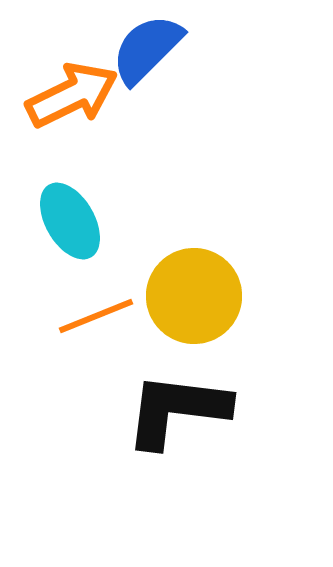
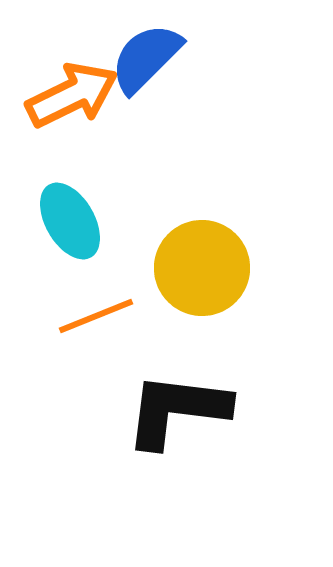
blue semicircle: moved 1 px left, 9 px down
yellow circle: moved 8 px right, 28 px up
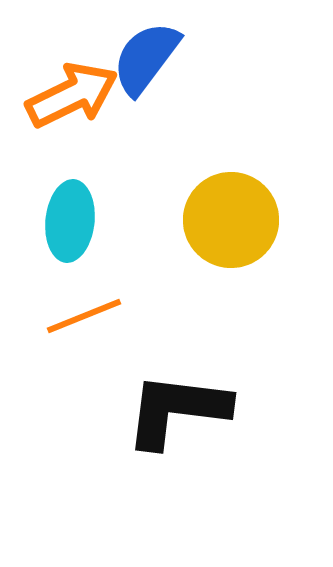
blue semicircle: rotated 8 degrees counterclockwise
cyan ellipse: rotated 36 degrees clockwise
yellow circle: moved 29 px right, 48 px up
orange line: moved 12 px left
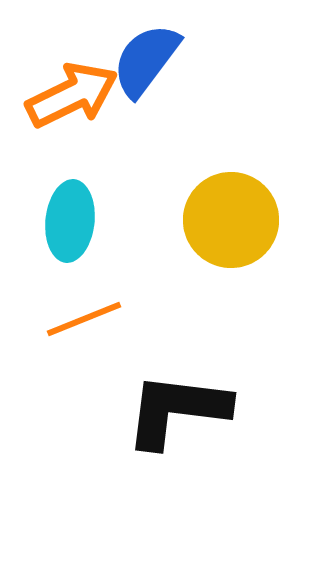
blue semicircle: moved 2 px down
orange line: moved 3 px down
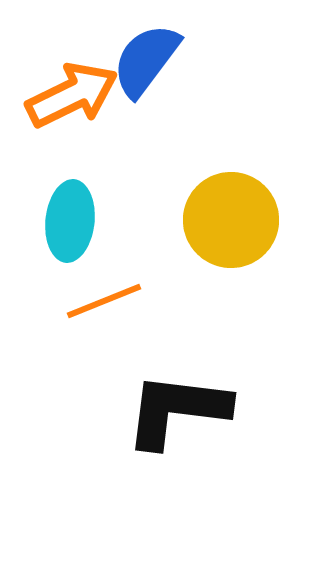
orange line: moved 20 px right, 18 px up
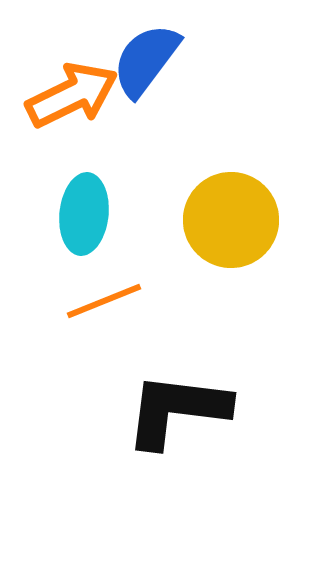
cyan ellipse: moved 14 px right, 7 px up
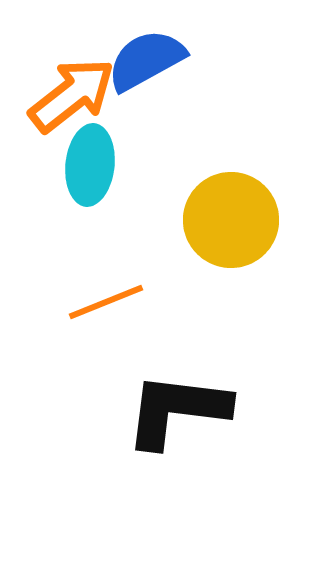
blue semicircle: rotated 24 degrees clockwise
orange arrow: rotated 12 degrees counterclockwise
cyan ellipse: moved 6 px right, 49 px up
orange line: moved 2 px right, 1 px down
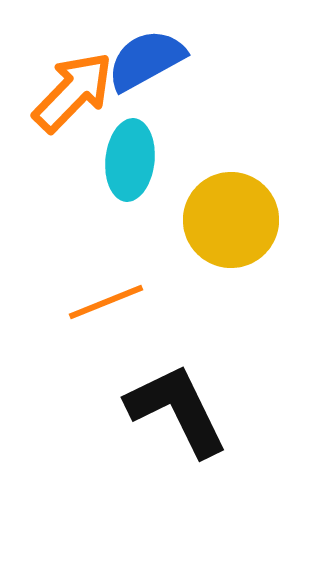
orange arrow: moved 1 px right, 3 px up; rotated 8 degrees counterclockwise
cyan ellipse: moved 40 px right, 5 px up
black L-shape: rotated 57 degrees clockwise
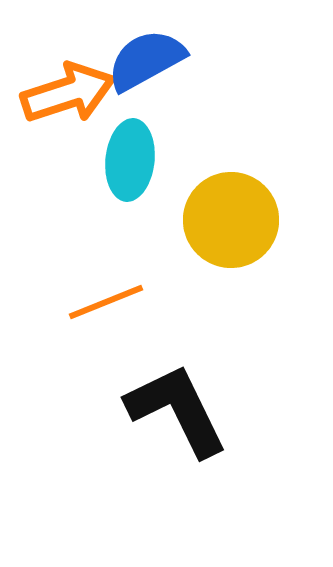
orange arrow: moved 5 px left, 1 px down; rotated 28 degrees clockwise
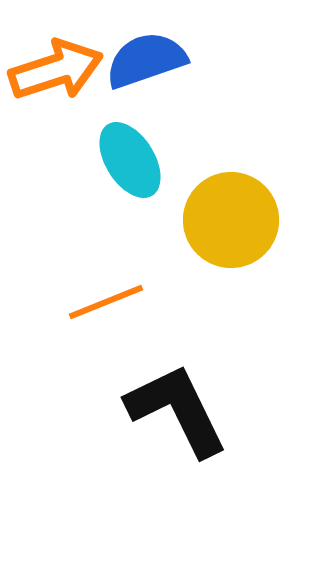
blue semicircle: rotated 10 degrees clockwise
orange arrow: moved 12 px left, 23 px up
cyan ellipse: rotated 38 degrees counterclockwise
